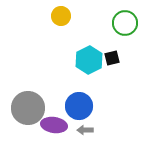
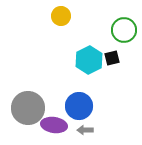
green circle: moved 1 px left, 7 px down
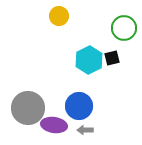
yellow circle: moved 2 px left
green circle: moved 2 px up
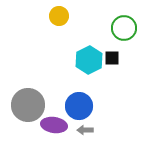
black square: rotated 14 degrees clockwise
gray circle: moved 3 px up
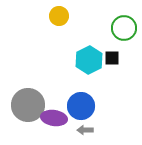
blue circle: moved 2 px right
purple ellipse: moved 7 px up
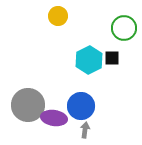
yellow circle: moved 1 px left
gray arrow: rotated 98 degrees clockwise
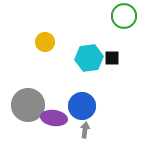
yellow circle: moved 13 px left, 26 px down
green circle: moved 12 px up
cyan hexagon: moved 2 px up; rotated 20 degrees clockwise
blue circle: moved 1 px right
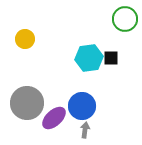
green circle: moved 1 px right, 3 px down
yellow circle: moved 20 px left, 3 px up
black square: moved 1 px left
gray circle: moved 1 px left, 2 px up
purple ellipse: rotated 50 degrees counterclockwise
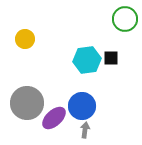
cyan hexagon: moved 2 px left, 2 px down
